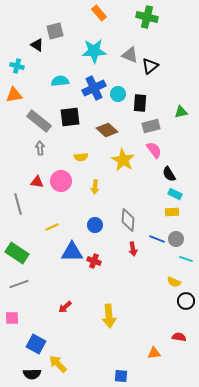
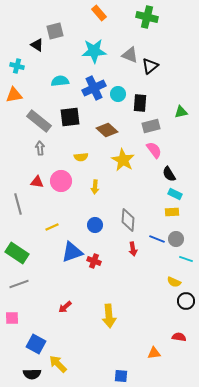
blue triangle at (72, 252): rotated 20 degrees counterclockwise
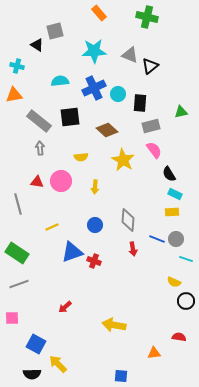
yellow arrow at (109, 316): moved 5 px right, 9 px down; rotated 105 degrees clockwise
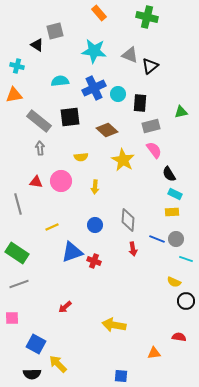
cyan star at (94, 51): rotated 10 degrees clockwise
red triangle at (37, 182): moved 1 px left
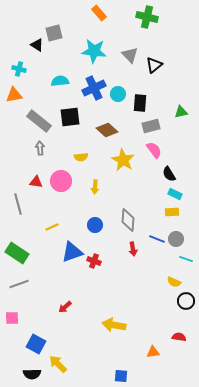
gray square at (55, 31): moved 1 px left, 2 px down
gray triangle at (130, 55): rotated 24 degrees clockwise
cyan cross at (17, 66): moved 2 px right, 3 px down
black triangle at (150, 66): moved 4 px right, 1 px up
orange triangle at (154, 353): moved 1 px left, 1 px up
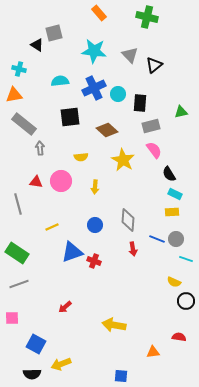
gray rectangle at (39, 121): moved 15 px left, 3 px down
yellow arrow at (58, 364): moved 3 px right; rotated 66 degrees counterclockwise
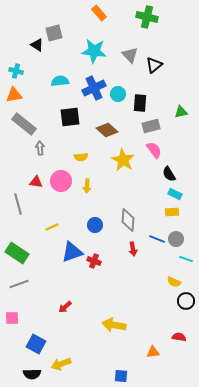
cyan cross at (19, 69): moved 3 px left, 2 px down
yellow arrow at (95, 187): moved 8 px left, 1 px up
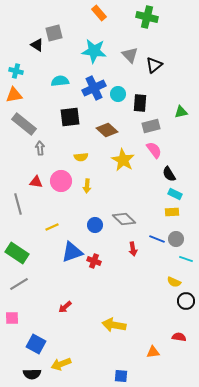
gray diamond at (128, 220): moved 4 px left, 1 px up; rotated 50 degrees counterclockwise
gray line at (19, 284): rotated 12 degrees counterclockwise
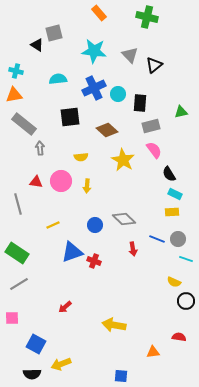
cyan semicircle at (60, 81): moved 2 px left, 2 px up
yellow line at (52, 227): moved 1 px right, 2 px up
gray circle at (176, 239): moved 2 px right
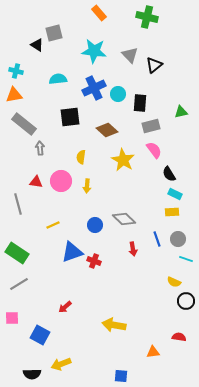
yellow semicircle at (81, 157): rotated 104 degrees clockwise
blue line at (157, 239): rotated 49 degrees clockwise
blue square at (36, 344): moved 4 px right, 9 px up
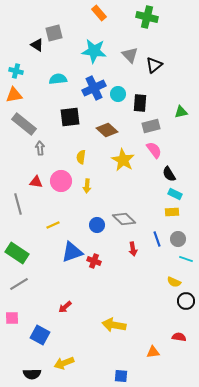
blue circle at (95, 225): moved 2 px right
yellow arrow at (61, 364): moved 3 px right, 1 px up
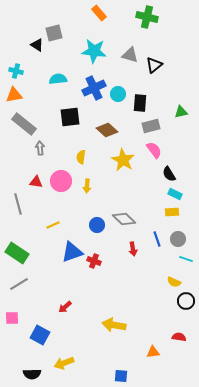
gray triangle at (130, 55): rotated 30 degrees counterclockwise
